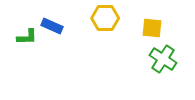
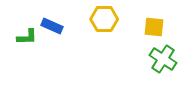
yellow hexagon: moved 1 px left, 1 px down
yellow square: moved 2 px right, 1 px up
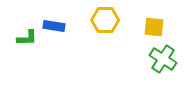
yellow hexagon: moved 1 px right, 1 px down
blue rectangle: moved 2 px right; rotated 15 degrees counterclockwise
green L-shape: moved 1 px down
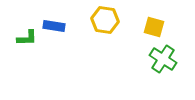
yellow hexagon: rotated 8 degrees clockwise
yellow square: rotated 10 degrees clockwise
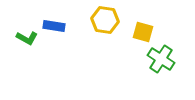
yellow square: moved 11 px left, 5 px down
green L-shape: rotated 30 degrees clockwise
green cross: moved 2 px left
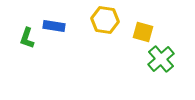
green L-shape: rotated 80 degrees clockwise
green cross: rotated 16 degrees clockwise
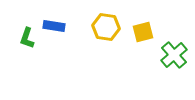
yellow hexagon: moved 1 px right, 7 px down
yellow square: rotated 30 degrees counterclockwise
green cross: moved 13 px right, 4 px up
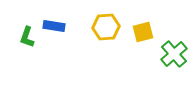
yellow hexagon: rotated 12 degrees counterclockwise
green L-shape: moved 1 px up
green cross: moved 1 px up
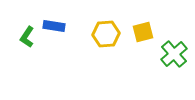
yellow hexagon: moved 7 px down
green L-shape: rotated 15 degrees clockwise
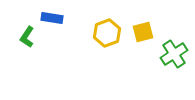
blue rectangle: moved 2 px left, 8 px up
yellow hexagon: moved 1 px right, 1 px up; rotated 16 degrees counterclockwise
green cross: rotated 8 degrees clockwise
